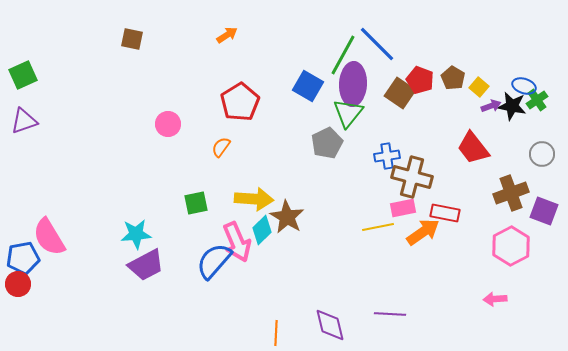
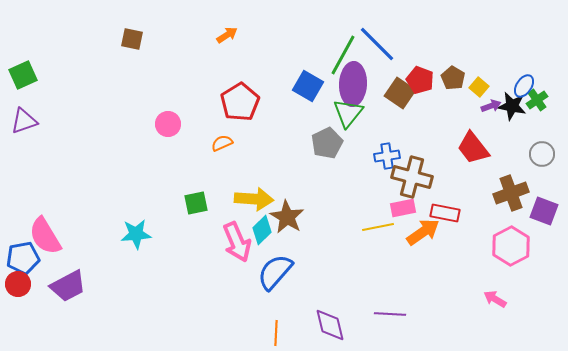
blue ellipse at (524, 86): rotated 75 degrees counterclockwise
orange semicircle at (221, 147): moved 1 px right, 4 px up; rotated 30 degrees clockwise
pink semicircle at (49, 237): moved 4 px left, 1 px up
blue semicircle at (214, 261): moved 61 px right, 11 px down
purple trapezoid at (146, 265): moved 78 px left, 21 px down
pink arrow at (495, 299): rotated 35 degrees clockwise
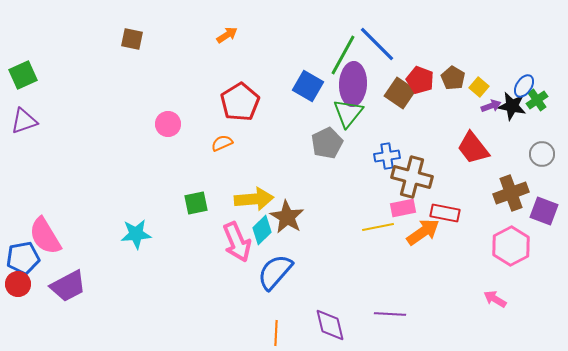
yellow arrow at (254, 199): rotated 9 degrees counterclockwise
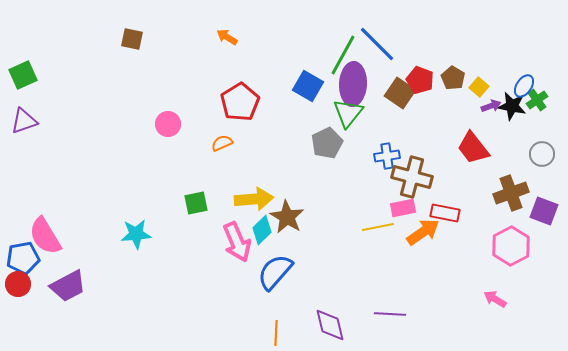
orange arrow at (227, 35): moved 2 px down; rotated 115 degrees counterclockwise
